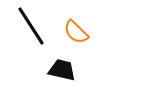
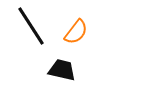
orange semicircle: rotated 96 degrees counterclockwise
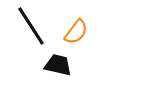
black trapezoid: moved 4 px left, 5 px up
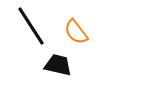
orange semicircle: rotated 104 degrees clockwise
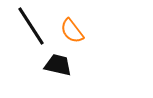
orange semicircle: moved 4 px left, 1 px up
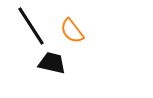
black trapezoid: moved 6 px left, 2 px up
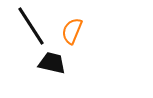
orange semicircle: rotated 60 degrees clockwise
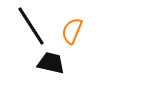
black trapezoid: moved 1 px left
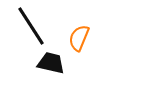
orange semicircle: moved 7 px right, 7 px down
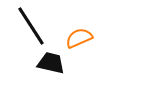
orange semicircle: rotated 44 degrees clockwise
